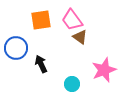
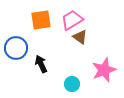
pink trapezoid: rotated 95 degrees clockwise
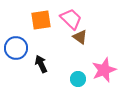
pink trapezoid: moved 1 px left, 1 px up; rotated 75 degrees clockwise
cyan circle: moved 6 px right, 5 px up
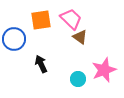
blue circle: moved 2 px left, 9 px up
